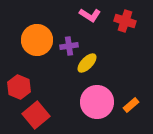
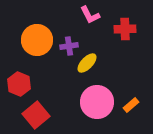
pink L-shape: rotated 30 degrees clockwise
red cross: moved 8 px down; rotated 20 degrees counterclockwise
red hexagon: moved 3 px up
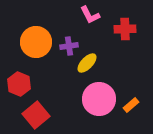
orange circle: moved 1 px left, 2 px down
pink circle: moved 2 px right, 3 px up
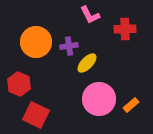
red square: rotated 24 degrees counterclockwise
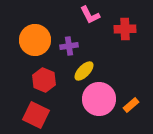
orange circle: moved 1 px left, 2 px up
yellow ellipse: moved 3 px left, 8 px down
red hexagon: moved 25 px right, 4 px up
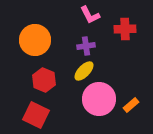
purple cross: moved 17 px right
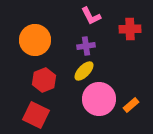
pink L-shape: moved 1 px right, 1 px down
red cross: moved 5 px right
red hexagon: rotated 15 degrees clockwise
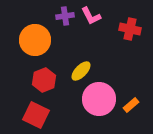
red cross: rotated 15 degrees clockwise
purple cross: moved 21 px left, 30 px up
yellow ellipse: moved 3 px left
